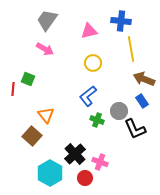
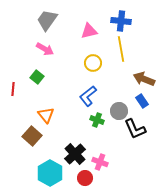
yellow line: moved 10 px left
green square: moved 9 px right, 2 px up; rotated 16 degrees clockwise
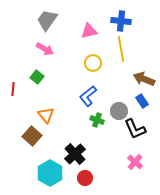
pink cross: moved 35 px right; rotated 21 degrees clockwise
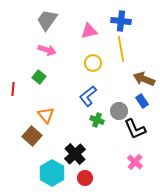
pink arrow: moved 2 px right, 1 px down; rotated 12 degrees counterclockwise
green square: moved 2 px right
cyan hexagon: moved 2 px right
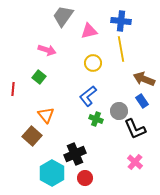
gray trapezoid: moved 16 px right, 4 px up
green cross: moved 1 px left, 1 px up
black cross: rotated 20 degrees clockwise
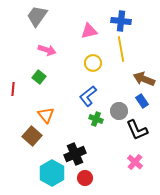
gray trapezoid: moved 26 px left
black L-shape: moved 2 px right, 1 px down
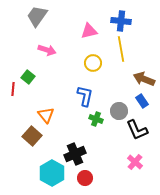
green square: moved 11 px left
blue L-shape: moved 3 px left; rotated 140 degrees clockwise
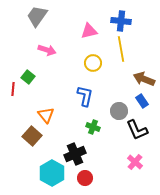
green cross: moved 3 px left, 8 px down
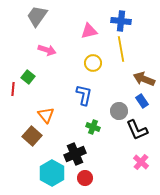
blue L-shape: moved 1 px left, 1 px up
pink cross: moved 6 px right
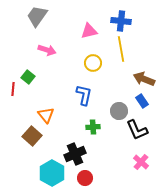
green cross: rotated 24 degrees counterclockwise
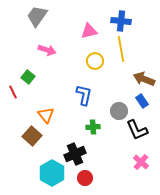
yellow circle: moved 2 px right, 2 px up
red line: moved 3 px down; rotated 32 degrees counterclockwise
